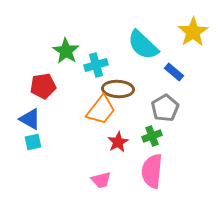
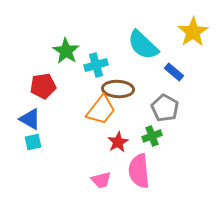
gray pentagon: rotated 12 degrees counterclockwise
pink semicircle: moved 13 px left; rotated 12 degrees counterclockwise
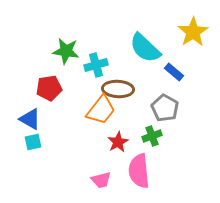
cyan semicircle: moved 2 px right, 3 px down
green star: rotated 24 degrees counterclockwise
red pentagon: moved 6 px right, 2 px down
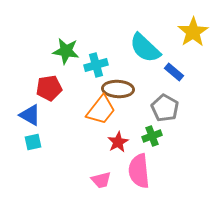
blue triangle: moved 4 px up
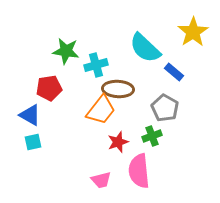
red star: rotated 10 degrees clockwise
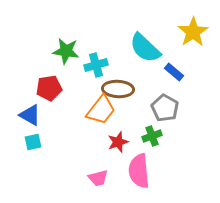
pink trapezoid: moved 3 px left, 2 px up
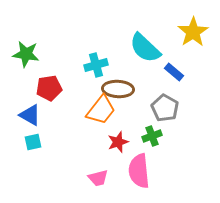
green star: moved 40 px left, 3 px down
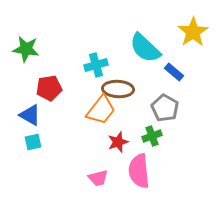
green star: moved 5 px up
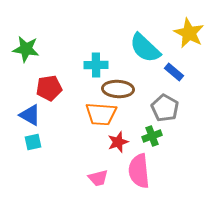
yellow star: moved 4 px left, 1 px down; rotated 12 degrees counterclockwise
cyan cross: rotated 15 degrees clockwise
orange trapezoid: moved 4 px down; rotated 56 degrees clockwise
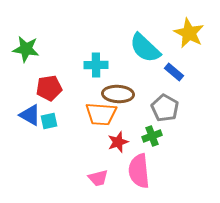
brown ellipse: moved 5 px down
cyan square: moved 16 px right, 21 px up
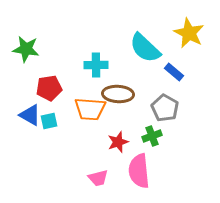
orange trapezoid: moved 11 px left, 5 px up
